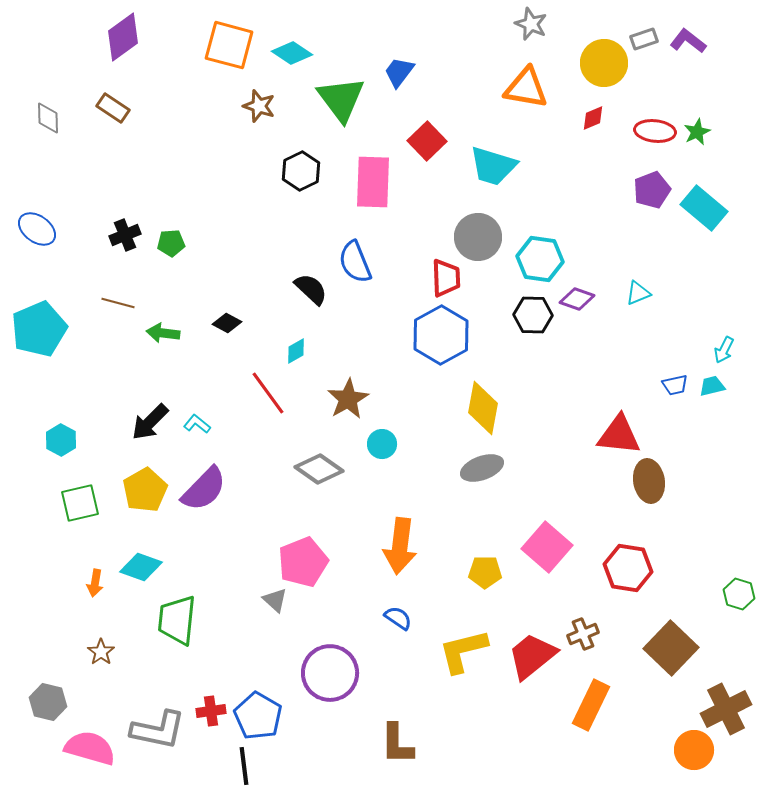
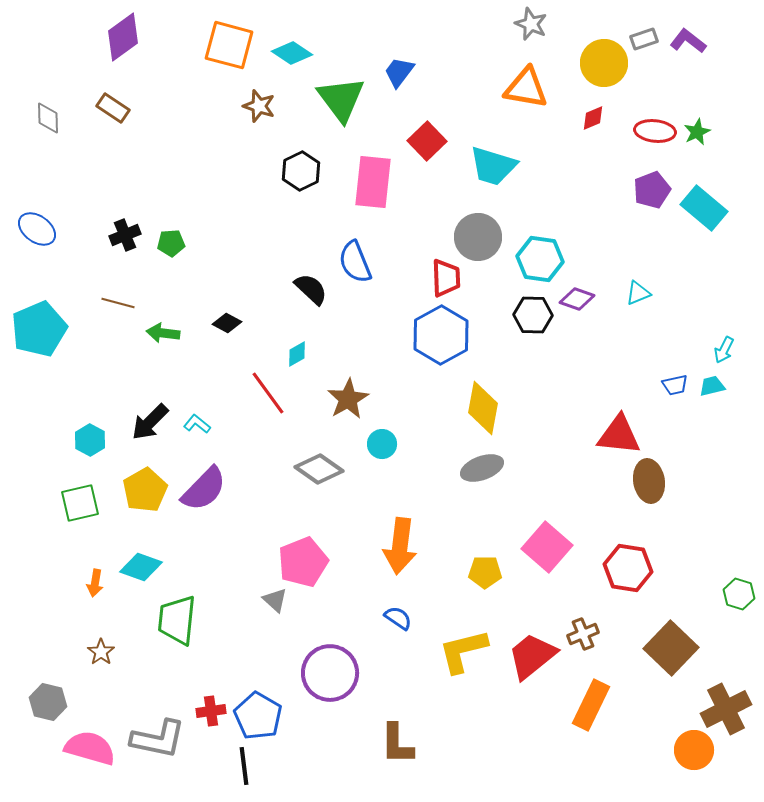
pink rectangle at (373, 182): rotated 4 degrees clockwise
cyan diamond at (296, 351): moved 1 px right, 3 px down
cyan hexagon at (61, 440): moved 29 px right
gray L-shape at (158, 730): moved 9 px down
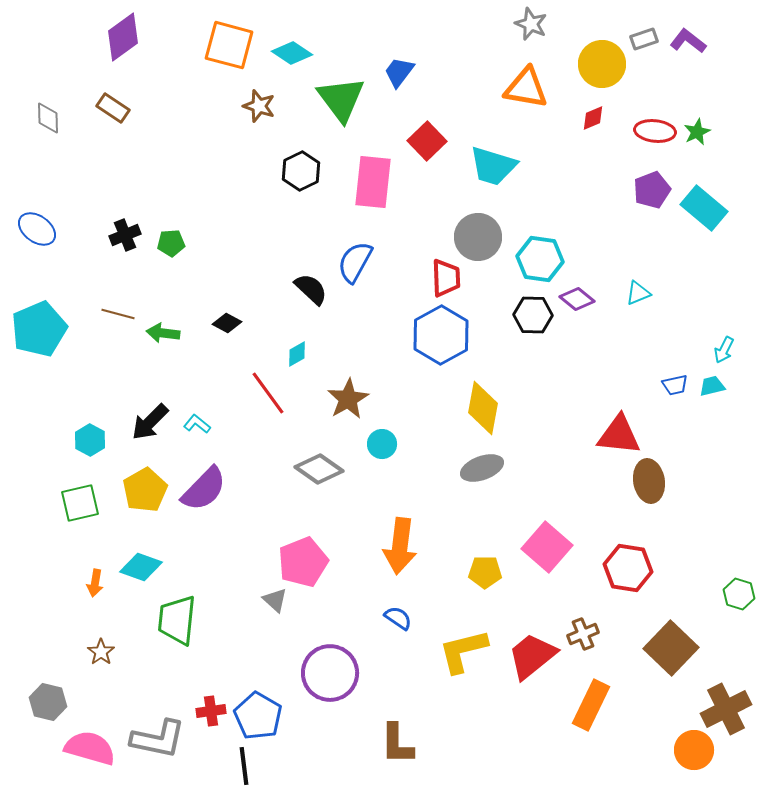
yellow circle at (604, 63): moved 2 px left, 1 px down
blue semicircle at (355, 262): rotated 51 degrees clockwise
purple diamond at (577, 299): rotated 20 degrees clockwise
brown line at (118, 303): moved 11 px down
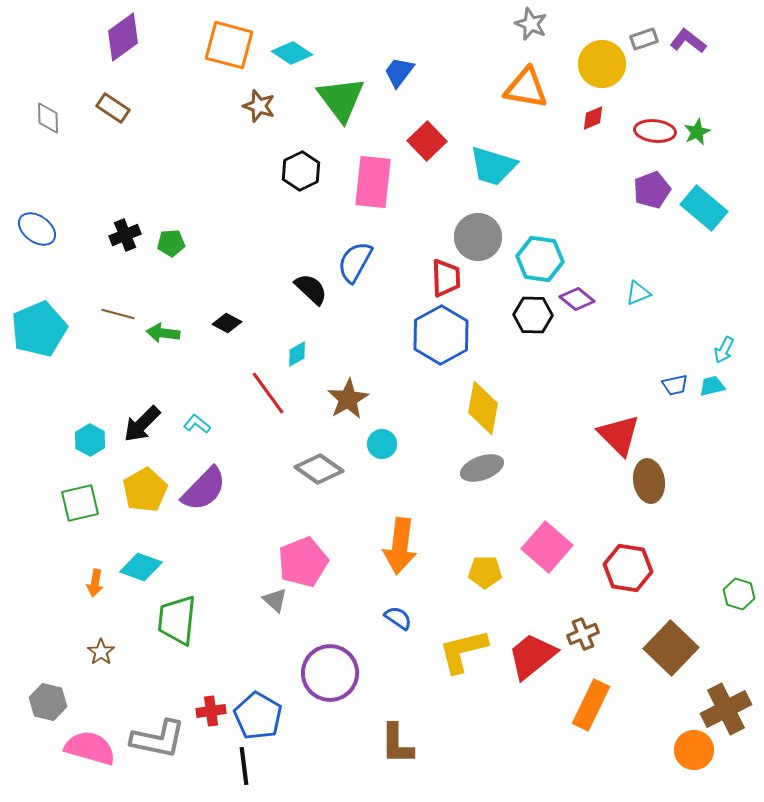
black arrow at (150, 422): moved 8 px left, 2 px down
red triangle at (619, 435): rotated 39 degrees clockwise
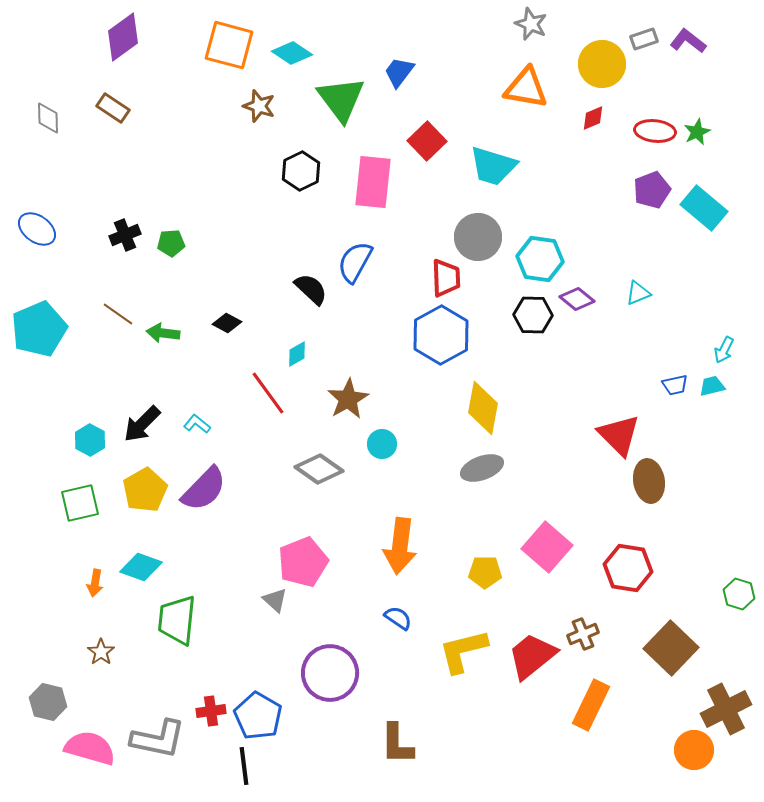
brown line at (118, 314): rotated 20 degrees clockwise
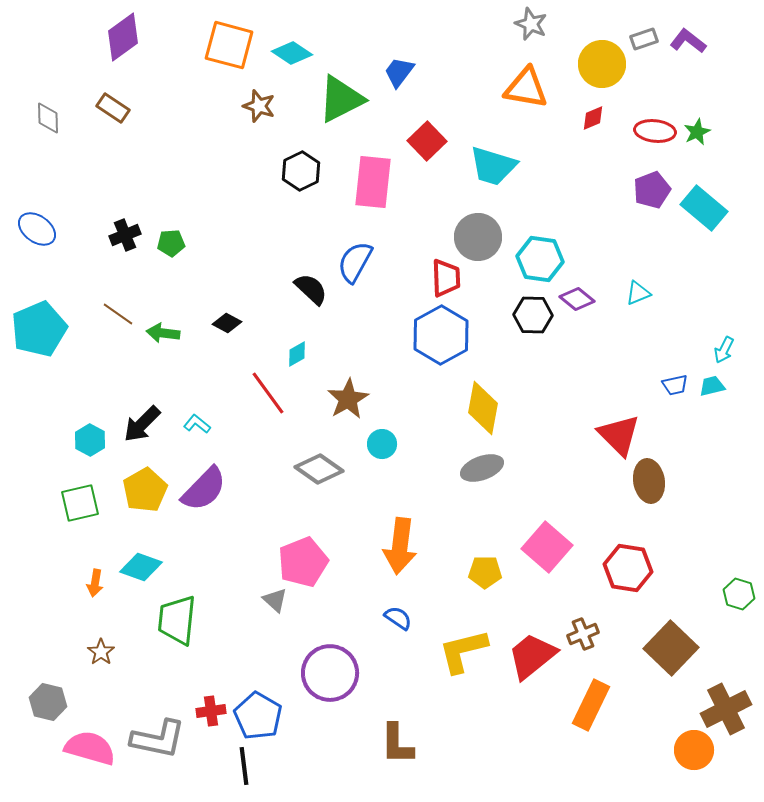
green triangle at (341, 99): rotated 40 degrees clockwise
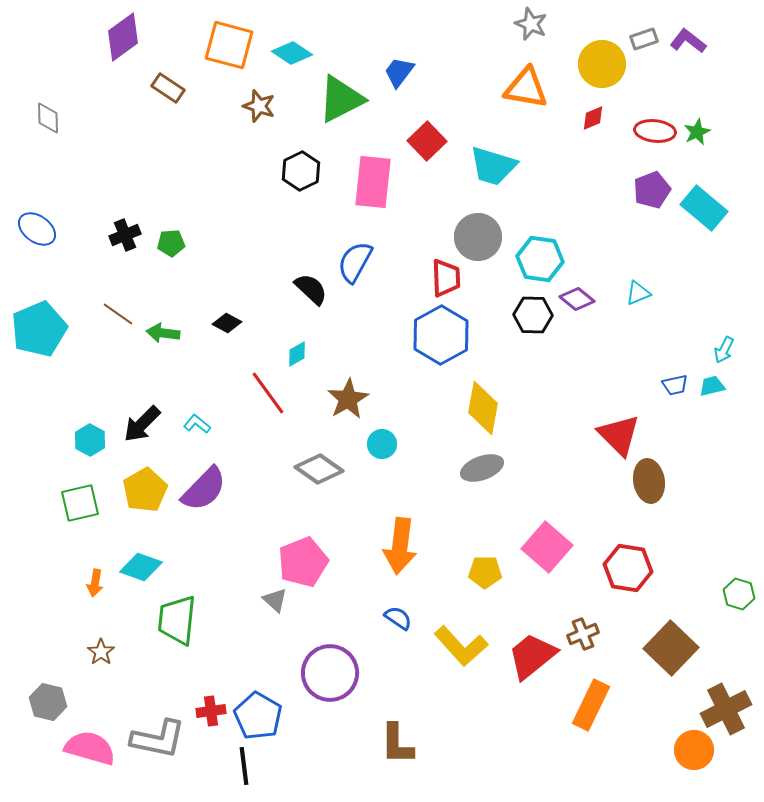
brown rectangle at (113, 108): moved 55 px right, 20 px up
yellow L-shape at (463, 651): moved 2 px left, 5 px up; rotated 118 degrees counterclockwise
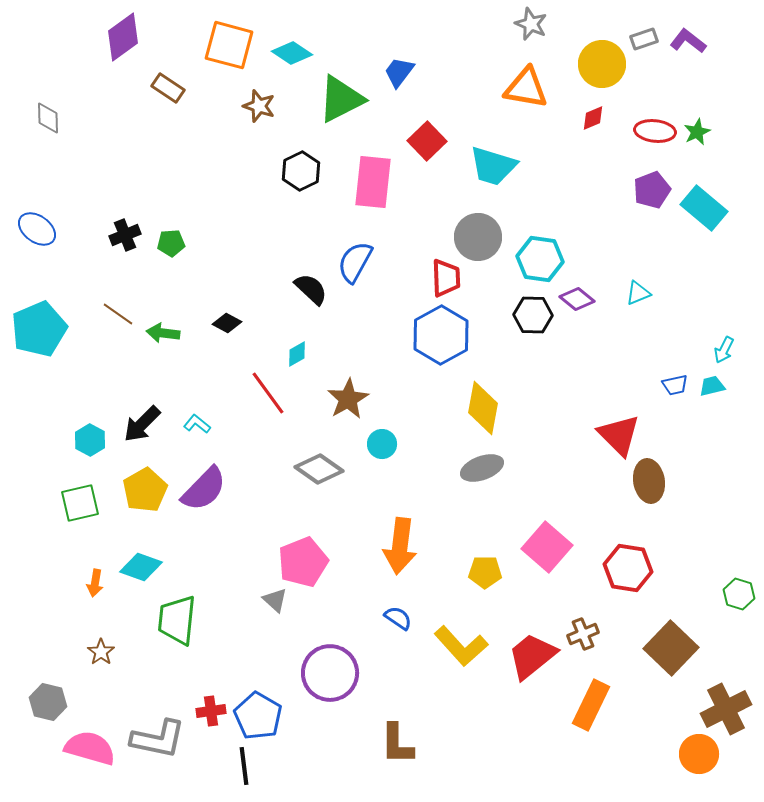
orange circle at (694, 750): moved 5 px right, 4 px down
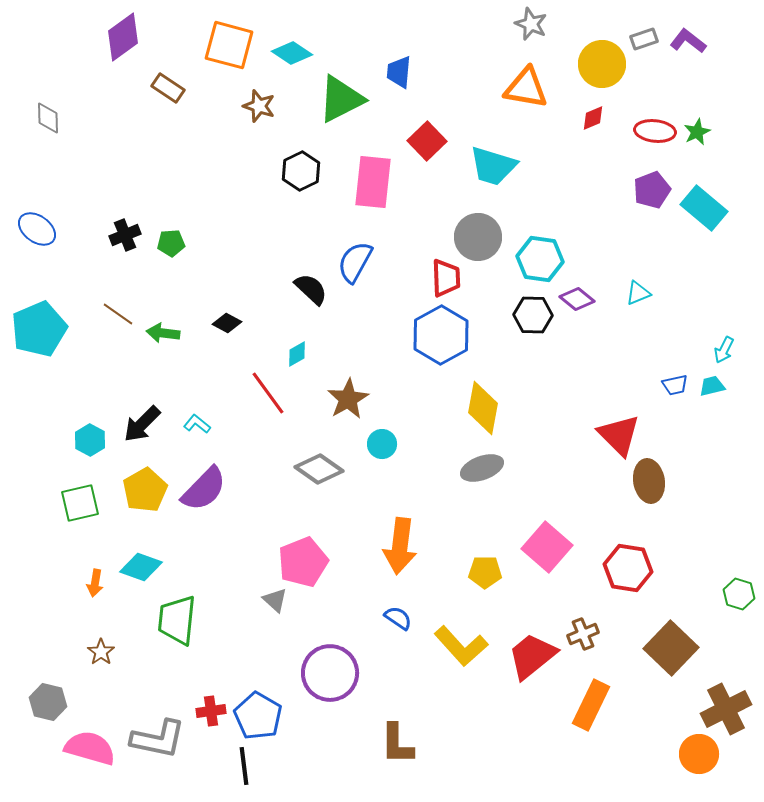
blue trapezoid at (399, 72): rotated 32 degrees counterclockwise
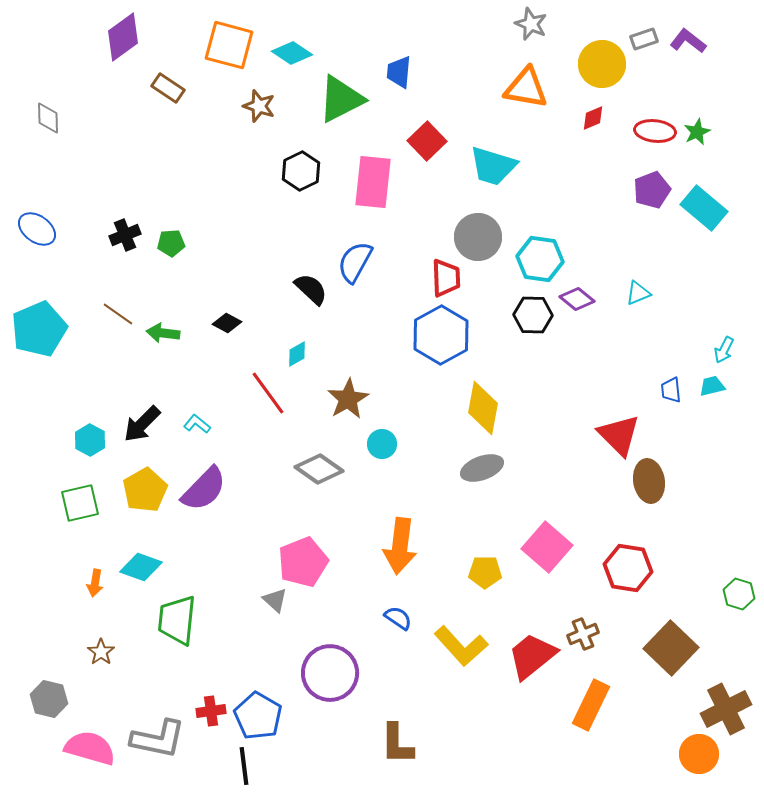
blue trapezoid at (675, 385): moved 4 px left, 5 px down; rotated 96 degrees clockwise
gray hexagon at (48, 702): moved 1 px right, 3 px up
